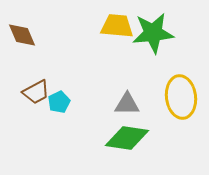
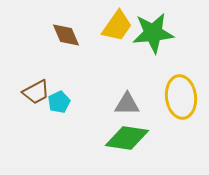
yellow trapezoid: rotated 120 degrees clockwise
brown diamond: moved 44 px right
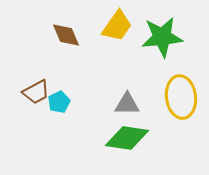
green star: moved 9 px right, 4 px down
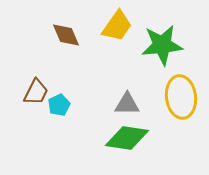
green star: moved 8 px down
brown trapezoid: rotated 36 degrees counterclockwise
cyan pentagon: moved 3 px down
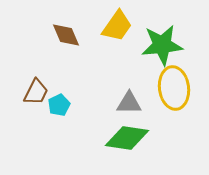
yellow ellipse: moved 7 px left, 9 px up
gray triangle: moved 2 px right, 1 px up
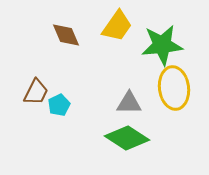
green diamond: rotated 24 degrees clockwise
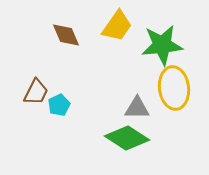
gray triangle: moved 8 px right, 5 px down
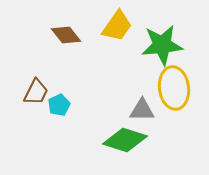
brown diamond: rotated 16 degrees counterclockwise
gray triangle: moved 5 px right, 2 px down
green diamond: moved 2 px left, 2 px down; rotated 15 degrees counterclockwise
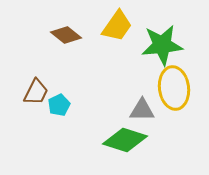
brown diamond: rotated 12 degrees counterclockwise
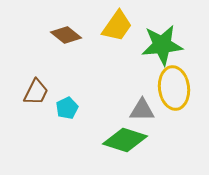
cyan pentagon: moved 8 px right, 3 px down
